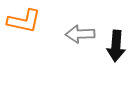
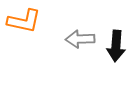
gray arrow: moved 5 px down
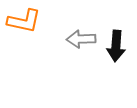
gray arrow: moved 1 px right
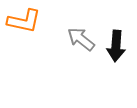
gray arrow: rotated 40 degrees clockwise
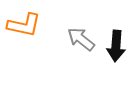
orange L-shape: moved 4 px down
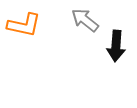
gray arrow: moved 4 px right, 19 px up
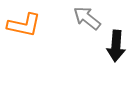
gray arrow: moved 2 px right, 2 px up
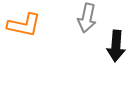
gray arrow: rotated 116 degrees counterclockwise
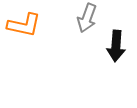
gray arrow: rotated 8 degrees clockwise
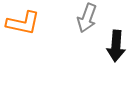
orange L-shape: moved 1 px left, 2 px up
